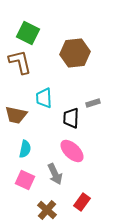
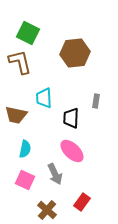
gray rectangle: moved 3 px right, 2 px up; rotated 64 degrees counterclockwise
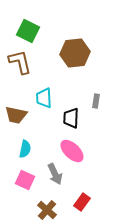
green square: moved 2 px up
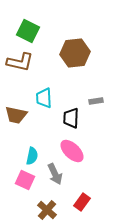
brown L-shape: rotated 116 degrees clockwise
gray rectangle: rotated 72 degrees clockwise
cyan semicircle: moved 7 px right, 7 px down
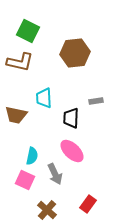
red rectangle: moved 6 px right, 2 px down
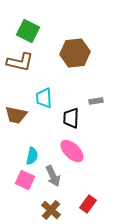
gray arrow: moved 2 px left, 2 px down
brown cross: moved 4 px right
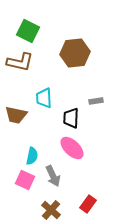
pink ellipse: moved 3 px up
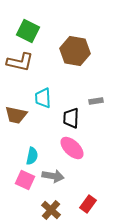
brown hexagon: moved 2 px up; rotated 16 degrees clockwise
cyan trapezoid: moved 1 px left
gray arrow: rotated 55 degrees counterclockwise
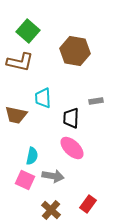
green square: rotated 15 degrees clockwise
